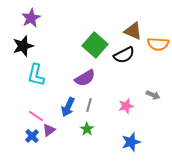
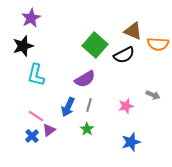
purple semicircle: moved 1 px down
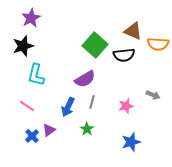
black semicircle: rotated 20 degrees clockwise
gray line: moved 3 px right, 3 px up
pink line: moved 9 px left, 10 px up
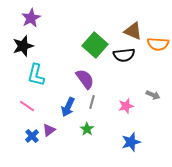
purple semicircle: rotated 95 degrees counterclockwise
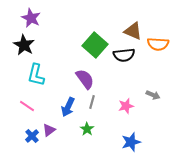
purple star: rotated 18 degrees counterclockwise
black star: moved 1 px right, 1 px up; rotated 25 degrees counterclockwise
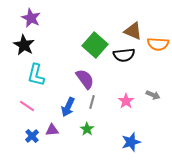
pink star: moved 5 px up; rotated 21 degrees counterclockwise
purple triangle: moved 3 px right; rotated 32 degrees clockwise
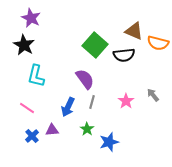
brown triangle: moved 1 px right
orange semicircle: moved 1 px up; rotated 10 degrees clockwise
cyan L-shape: moved 1 px down
gray arrow: rotated 152 degrees counterclockwise
pink line: moved 2 px down
blue star: moved 22 px left
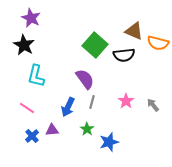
gray arrow: moved 10 px down
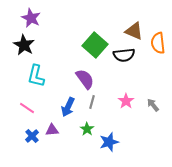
orange semicircle: rotated 70 degrees clockwise
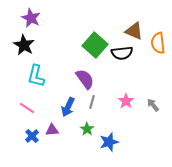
black semicircle: moved 2 px left, 2 px up
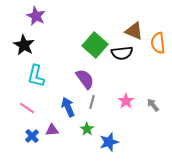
purple star: moved 5 px right, 2 px up
blue arrow: rotated 132 degrees clockwise
